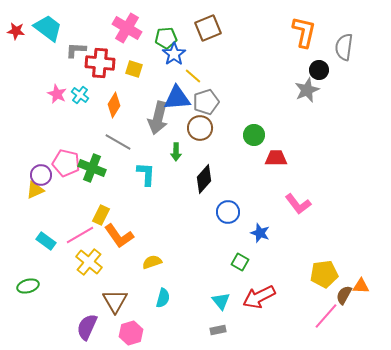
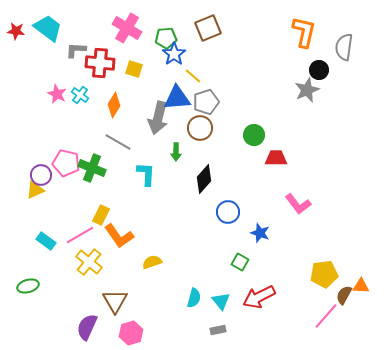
cyan semicircle at (163, 298): moved 31 px right
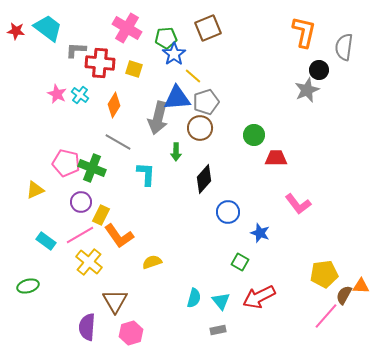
purple circle at (41, 175): moved 40 px right, 27 px down
purple semicircle at (87, 327): rotated 20 degrees counterclockwise
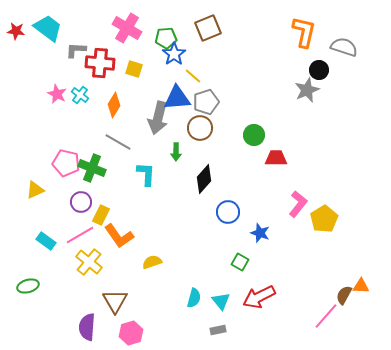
gray semicircle at (344, 47): rotated 100 degrees clockwise
pink L-shape at (298, 204): rotated 104 degrees counterclockwise
yellow pentagon at (324, 274): moved 55 px up; rotated 24 degrees counterclockwise
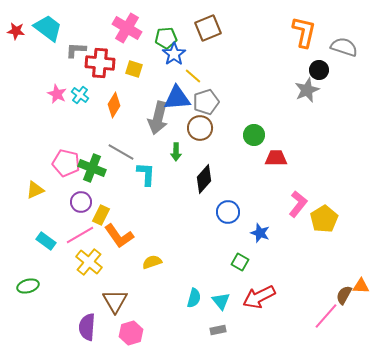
gray line at (118, 142): moved 3 px right, 10 px down
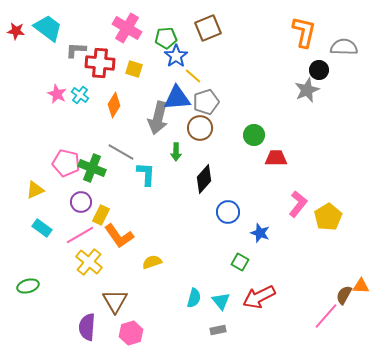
gray semicircle at (344, 47): rotated 16 degrees counterclockwise
blue star at (174, 54): moved 2 px right, 2 px down
yellow pentagon at (324, 219): moved 4 px right, 2 px up
cyan rectangle at (46, 241): moved 4 px left, 13 px up
